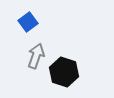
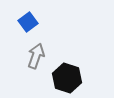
black hexagon: moved 3 px right, 6 px down
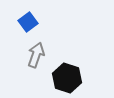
gray arrow: moved 1 px up
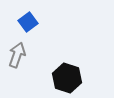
gray arrow: moved 19 px left
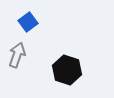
black hexagon: moved 8 px up
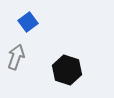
gray arrow: moved 1 px left, 2 px down
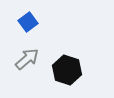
gray arrow: moved 11 px right, 2 px down; rotated 30 degrees clockwise
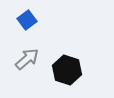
blue square: moved 1 px left, 2 px up
